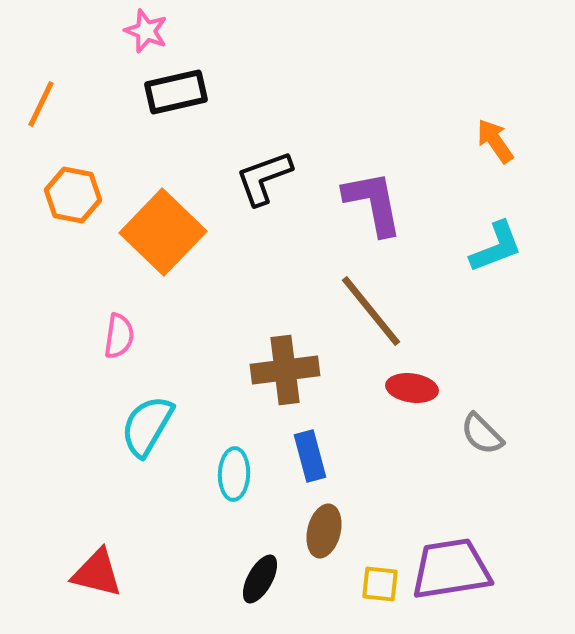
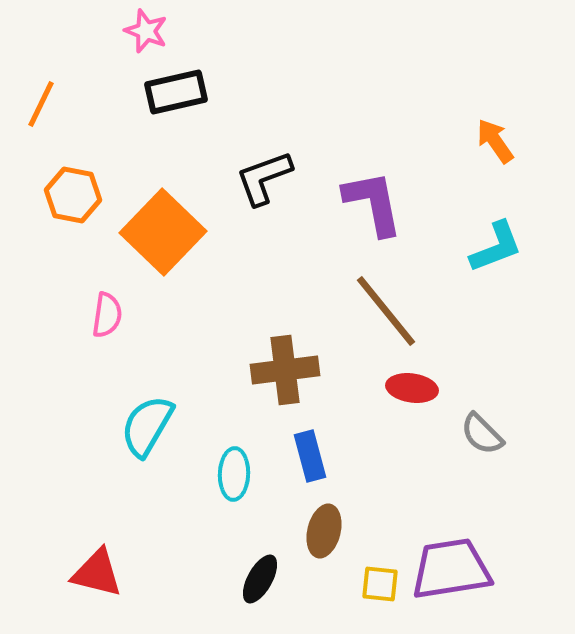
brown line: moved 15 px right
pink semicircle: moved 12 px left, 21 px up
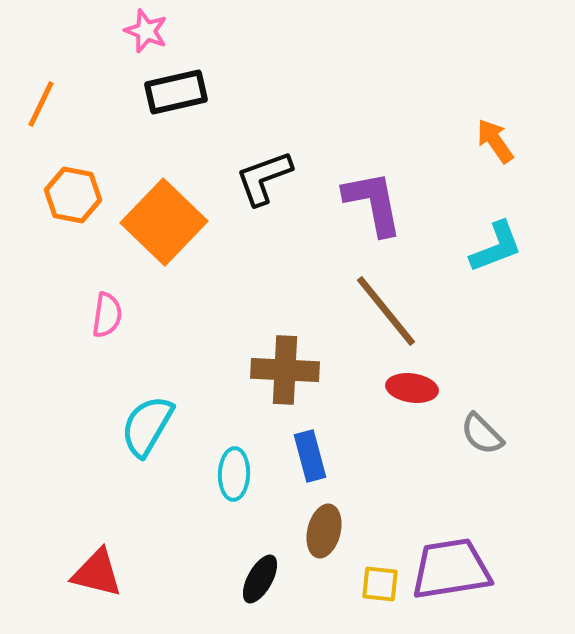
orange square: moved 1 px right, 10 px up
brown cross: rotated 10 degrees clockwise
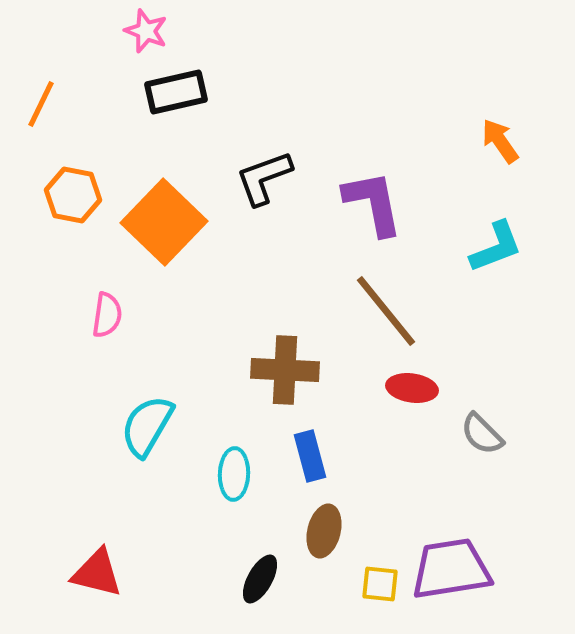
orange arrow: moved 5 px right
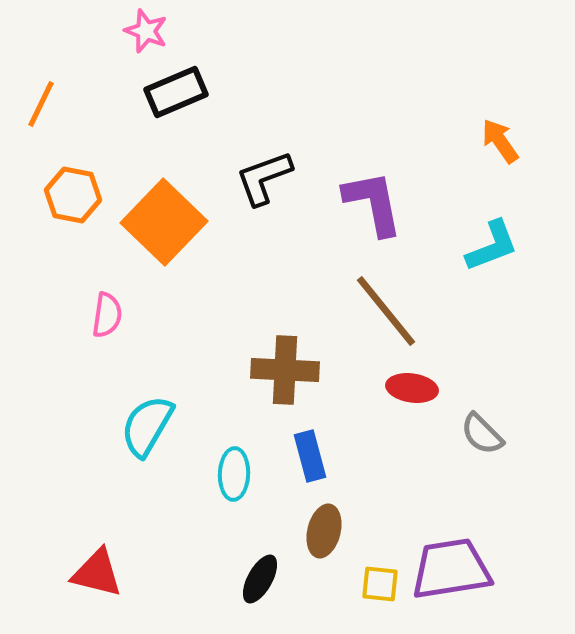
black rectangle: rotated 10 degrees counterclockwise
cyan L-shape: moved 4 px left, 1 px up
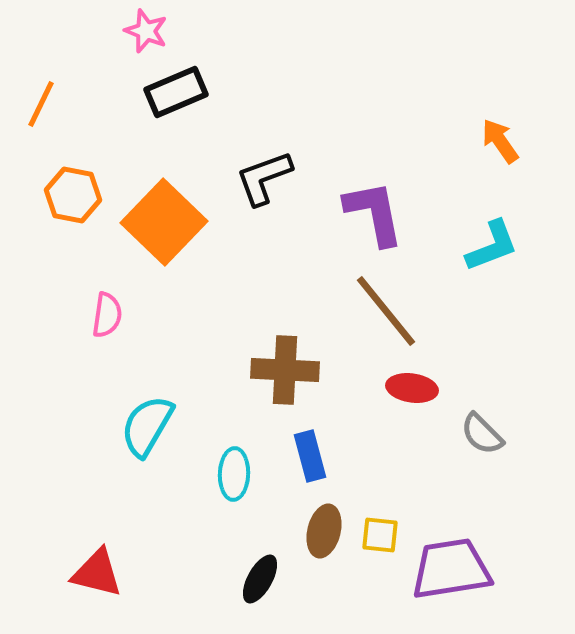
purple L-shape: moved 1 px right, 10 px down
yellow square: moved 49 px up
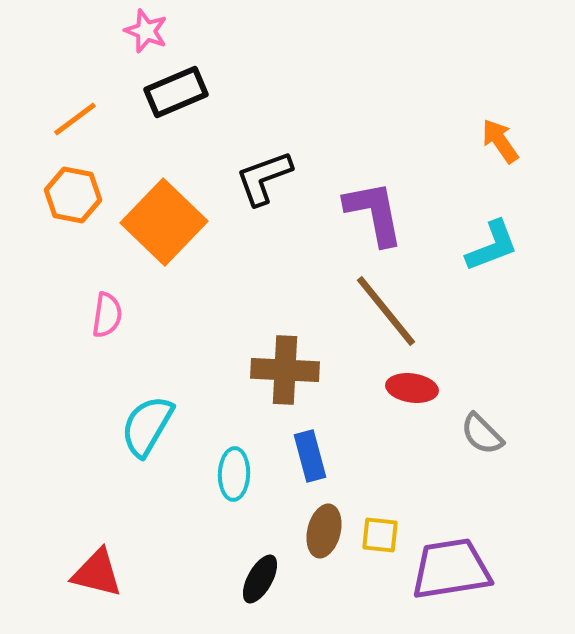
orange line: moved 34 px right, 15 px down; rotated 27 degrees clockwise
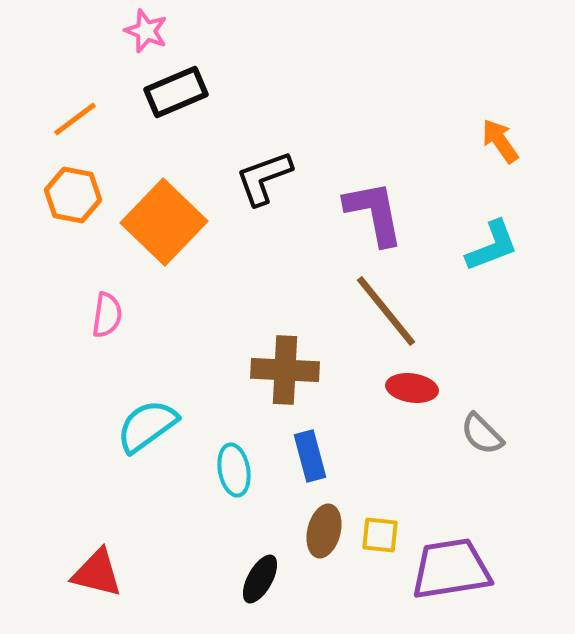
cyan semicircle: rotated 24 degrees clockwise
cyan ellipse: moved 4 px up; rotated 12 degrees counterclockwise
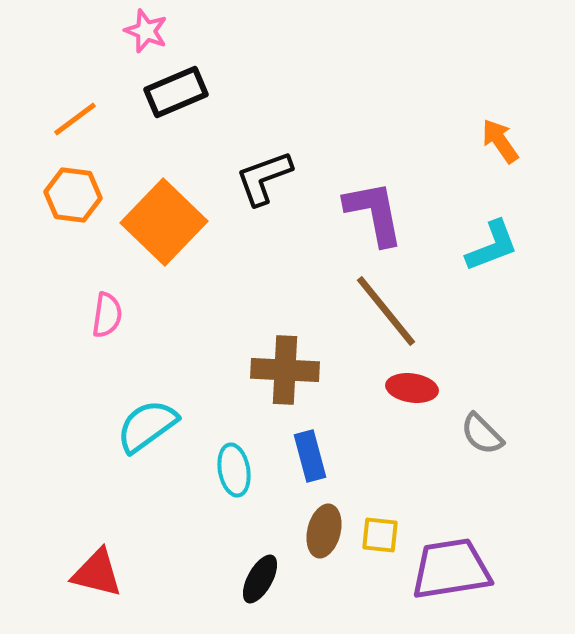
orange hexagon: rotated 4 degrees counterclockwise
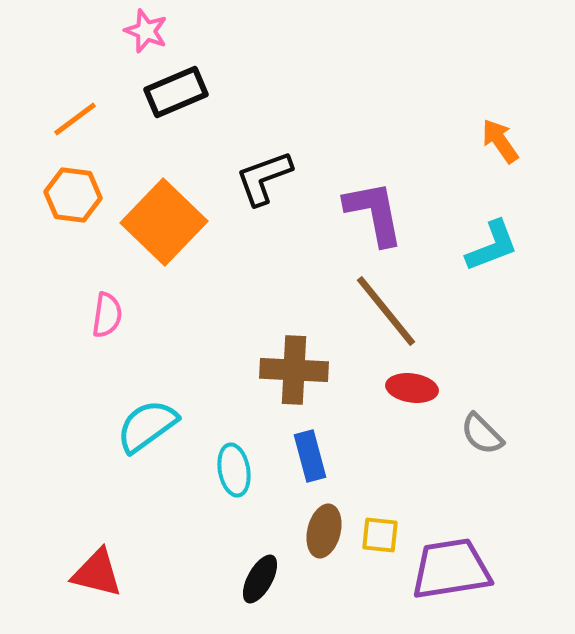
brown cross: moved 9 px right
